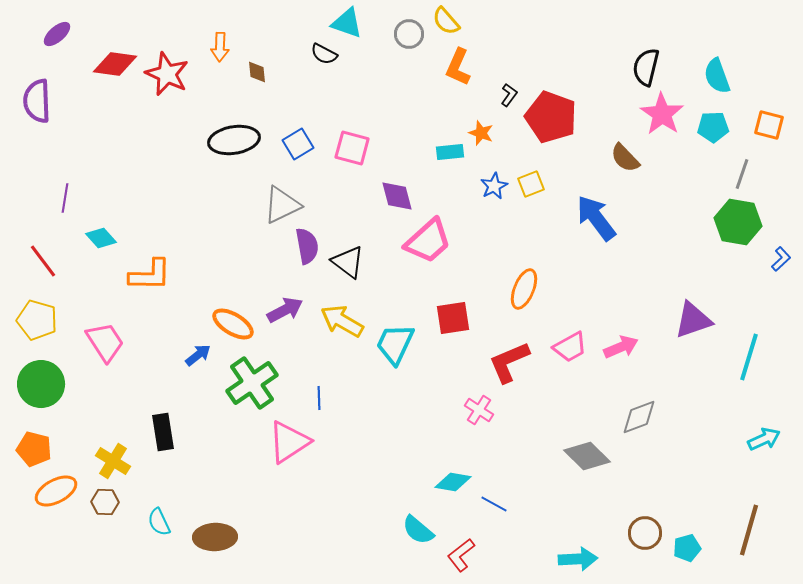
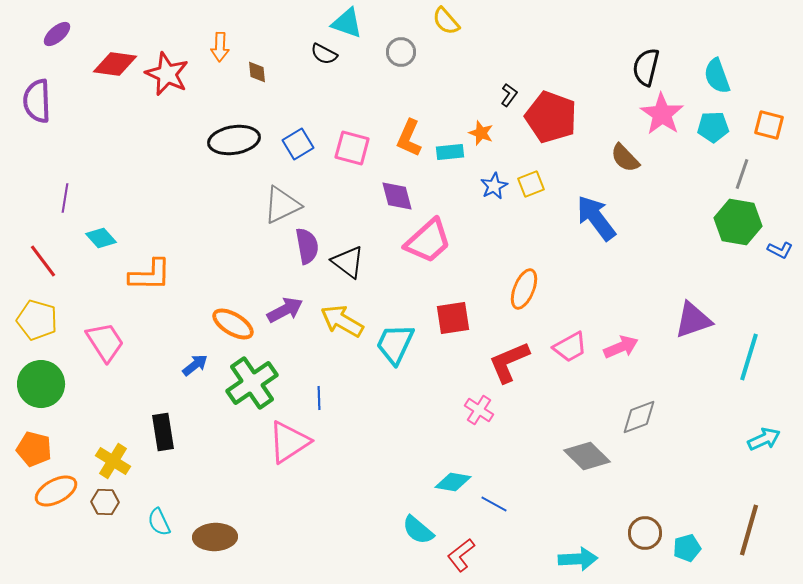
gray circle at (409, 34): moved 8 px left, 18 px down
orange L-shape at (458, 67): moved 49 px left, 71 px down
blue L-shape at (781, 259): moved 1 px left, 9 px up; rotated 70 degrees clockwise
blue arrow at (198, 355): moved 3 px left, 10 px down
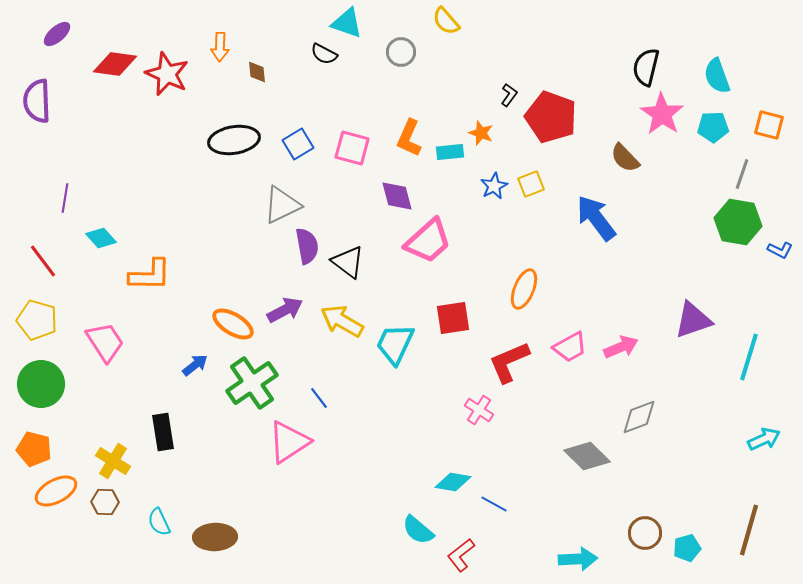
blue line at (319, 398): rotated 35 degrees counterclockwise
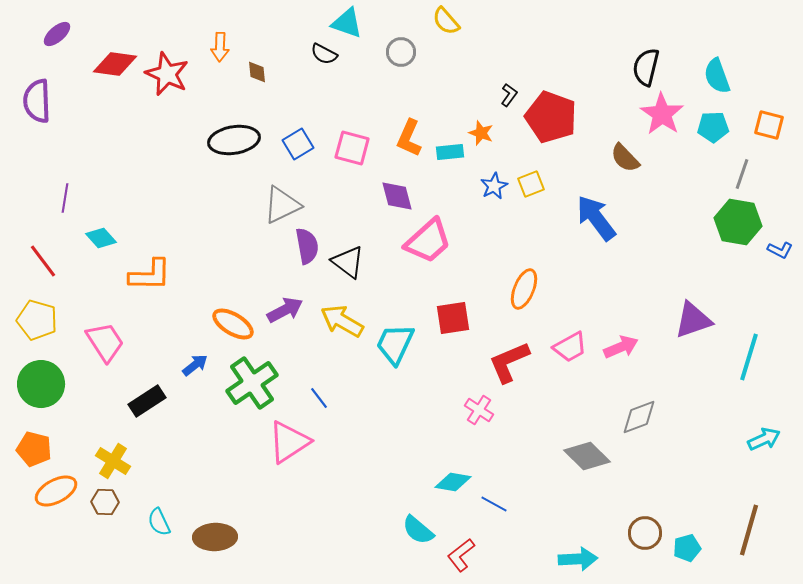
black rectangle at (163, 432): moved 16 px left, 31 px up; rotated 66 degrees clockwise
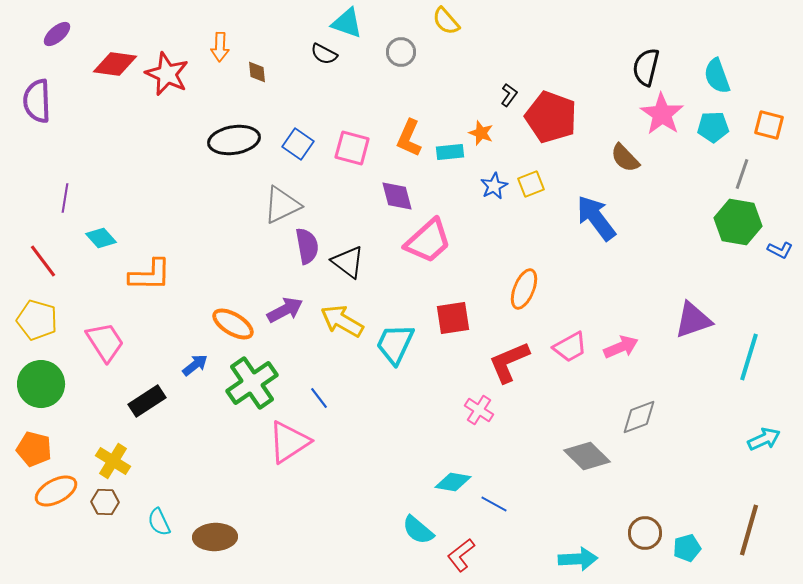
blue square at (298, 144): rotated 24 degrees counterclockwise
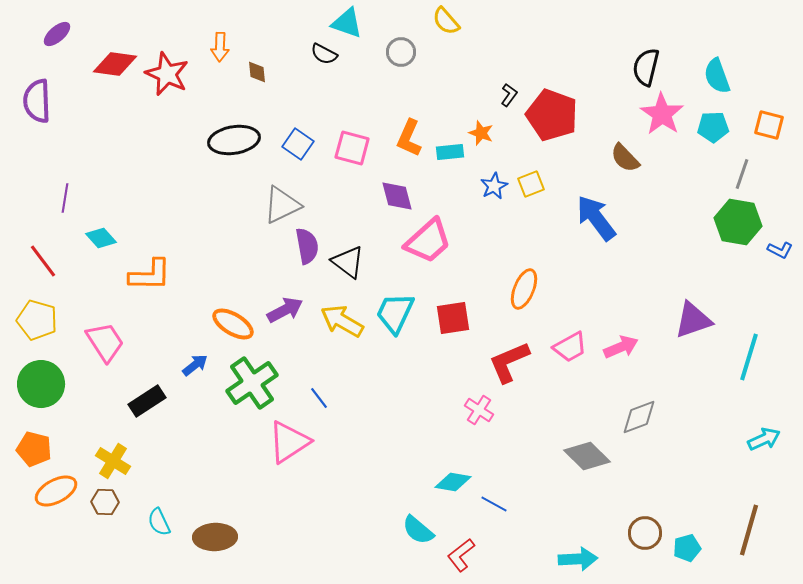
red pentagon at (551, 117): moved 1 px right, 2 px up
cyan trapezoid at (395, 344): moved 31 px up
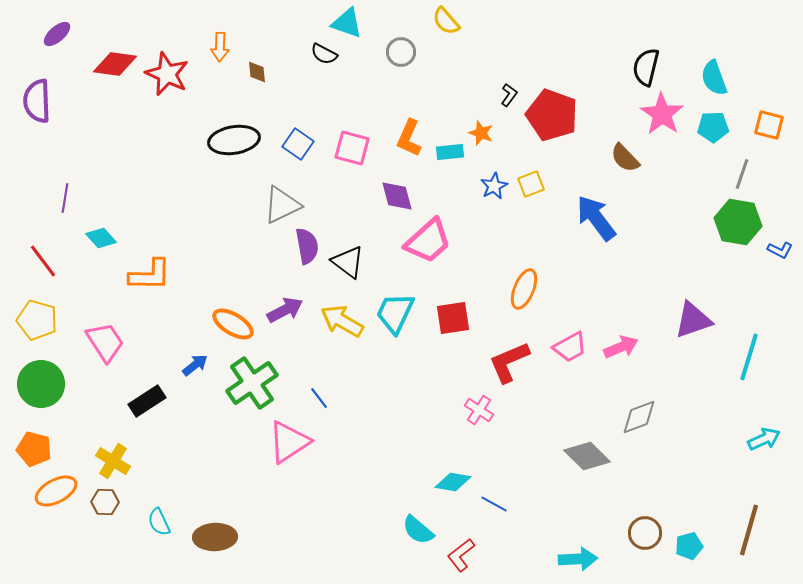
cyan semicircle at (717, 76): moved 3 px left, 2 px down
cyan pentagon at (687, 548): moved 2 px right, 2 px up
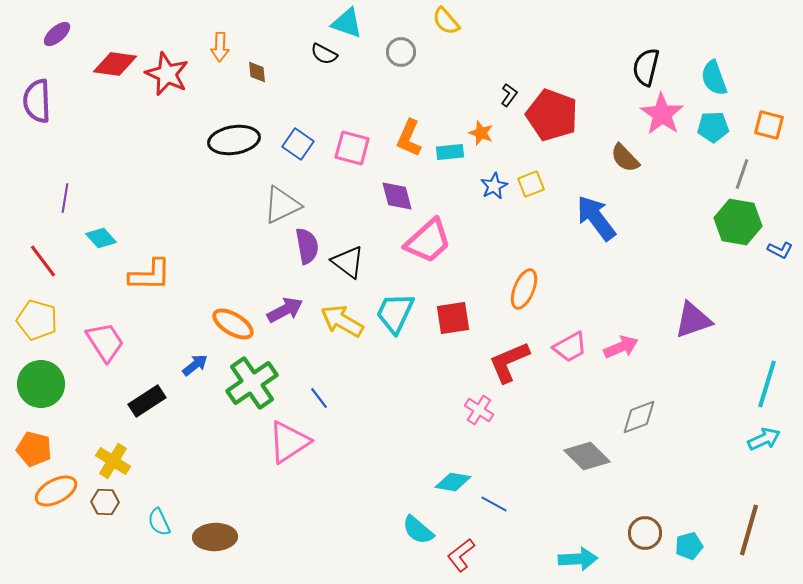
cyan line at (749, 357): moved 18 px right, 27 px down
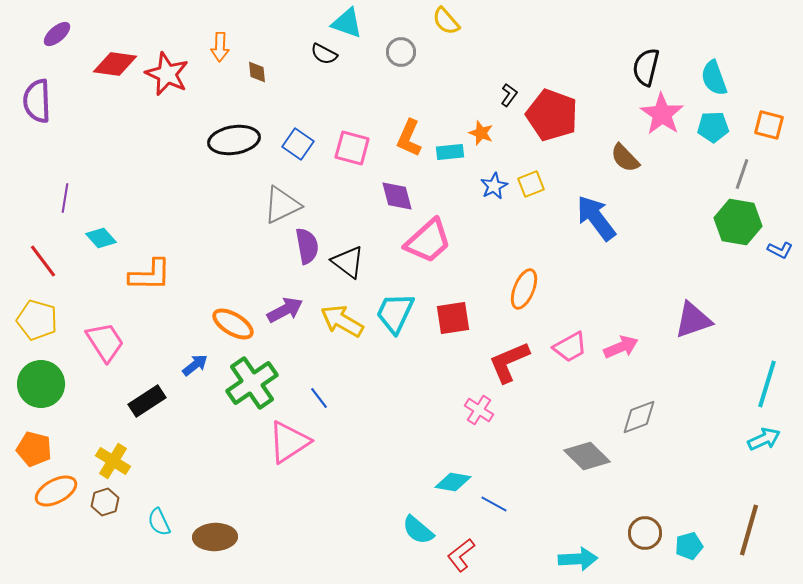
brown hexagon at (105, 502): rotated 20 degrees counterclockwise
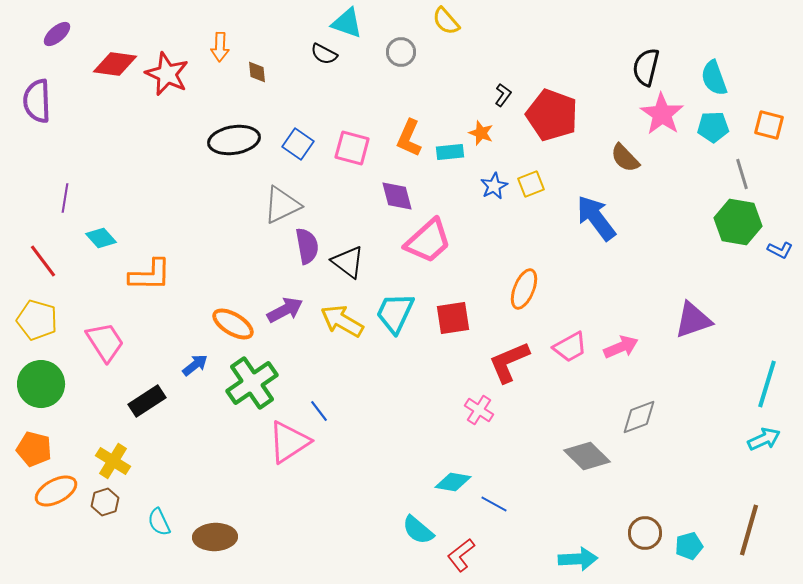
black L-shape at (509, 95): moved 6 px left
gray line at (742, 174): rotated 36 degrees counterclockwise
blue line at (319, 398): moved 13 px down
